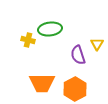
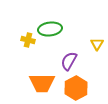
purple semicircle: moved 9 px left, 6 px down; rotated 48 degrees clockwise
orange hexagon: moved 1 px right, 1 px up
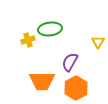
yellow cross: rotated 32 degrees counterclockwise
yellow triangle: moved 1 px right, 2 px up
purple semicircle: moved 1 px right, 1 px down
orange trapezoid: moved 2 px up
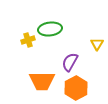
yellow triangle: moved 1 px left, 2 px down
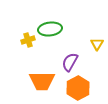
orange hexagon: moved 2 px right
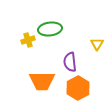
purple semicircle: rotated 36 degrees counterclockwise
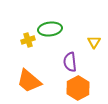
yellow triangle: moved 3 px left, 2 px up
orange trapezoid: moved 13 px left; rotated 40 degrees clockwise
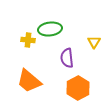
yellow cross: rotated 24 degrees clockwise
purple semicircle: moved 3 px left, 4 px up
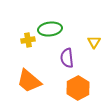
yellow cross: rotated 16 degrees counterclockwise
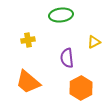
green ellipse: moved 11 px right, 14 px up
yellow triangle: rotated 32 degrees clockwise
orange trapezoid: moved 1 px left, 1 px down
orange hexagon: moved 3 px right
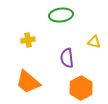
yellow triangle: rotated 40 degrees clockwise
